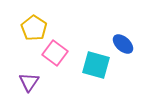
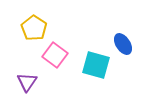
blue ellipse: rotated 15 degrees clockwise
pink square: moved 2 px down
purple triangle: moved 2 px left
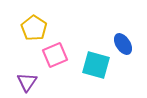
pink square: rotated 30 degrees clockwise
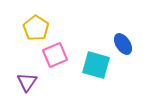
yellow pentagon: moved 2 px right
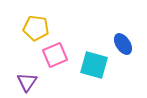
yellow pentagon: rotated 25 degrees counterclockwise
cyan square: moved 2 px left
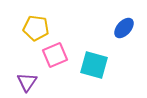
blue ellipse: moved 1 px right, 16 px up; rotated 75 degrees clockwise
